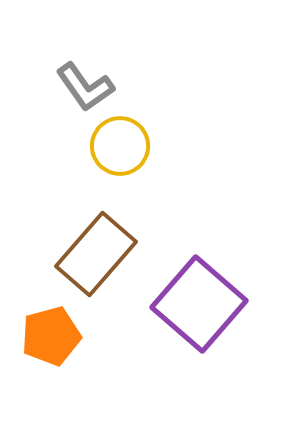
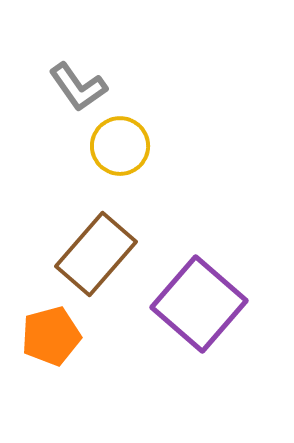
gray L-shape: moved 7 px left
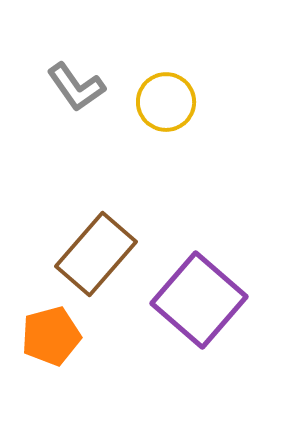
gray L-shape: moved 2 px left
yellow circle: moved 46 px right, 44 px up
purple square: moved 4 px up
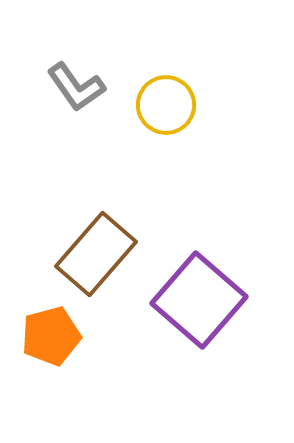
yellow circle: moved 3 px down
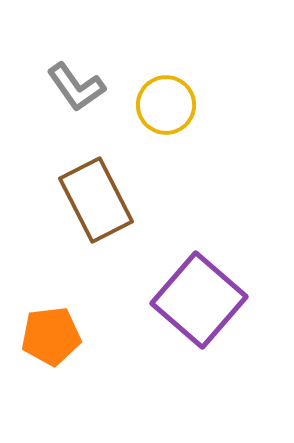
brown rectangle: moved 54 px up; rotated 68 degrees counterclockwise
orange pentagon: rotated 8 degrees clockwise
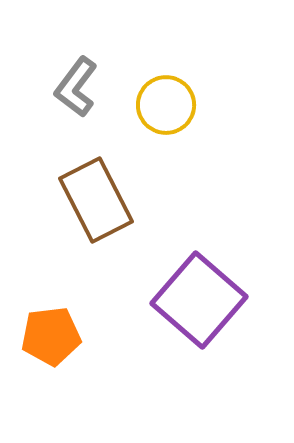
gray L-shape: rotated 72 degrees clockwise
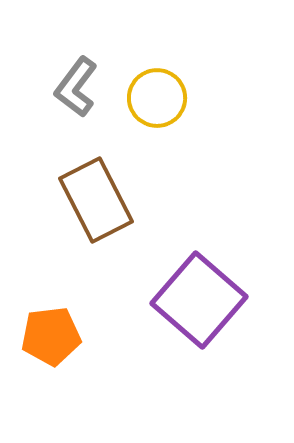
yellow circle: moved 9 px left, 7 px up
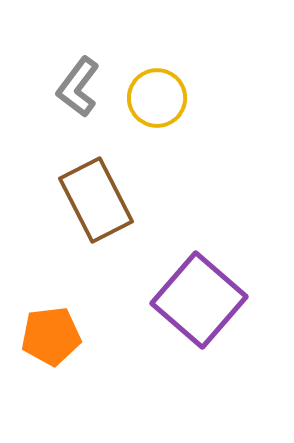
gray L-shape: moved 2 px right
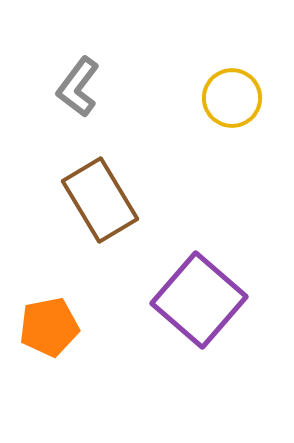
yellow circle: moved 75 px right
brown rectangle: moved 4 px right; rotated 4 degrees counterclockwise
orange pentagon: moved 2 px left, 9 px up; rotated 4 degrees counterclockwise
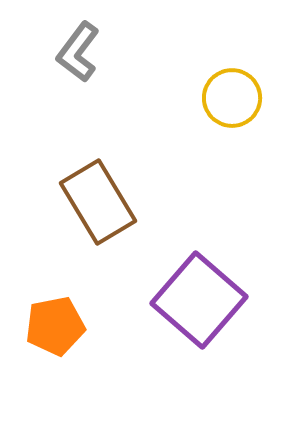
gray L-shape: moved 35 px up
brown rectangle: moved 2 px left, 2 px down
orange pentagon: moved 6 px right, 1 px up
